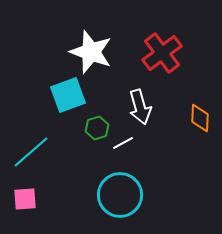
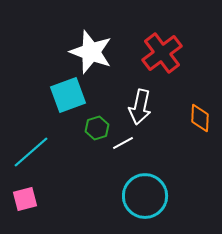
white arrow: rotated 28 degrees clockwise
cyan circle: moved 25 px right, 1 px down
pink square: rotated 10 degrees counterclockwise
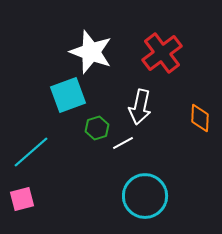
pink square: moved 3 px left
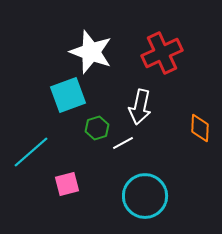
red cross: rotated 12 degrees clockwise
orange diamond: moved 10 px down
pink square: moved 45 px right, 15 px up
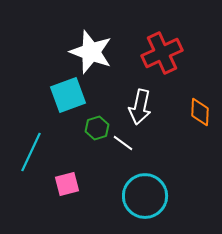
orange diamond: moved 16 px up
white line: rotated 65 degrees clockwise
cyan line: rotated 24 degrees counterclockwise
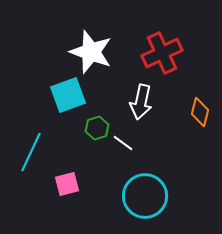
white arrow: moved 1 px right, 5 px up
orange diamond: rotated 12 degrees clockwise
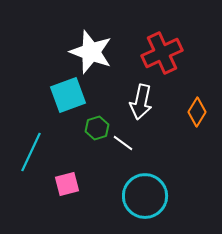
orange diamond: moved 3 px left; rotated 16 degrees clockwise
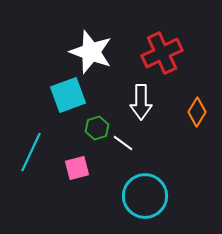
white arrow: rotated 12 degrees counterclockwise
pink square: moved 10 px right, 16 px up
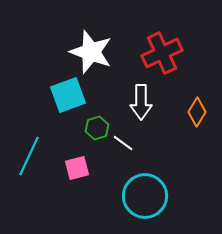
cyan line: moved 2 px left, 4 px down
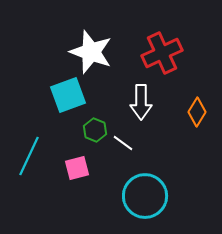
green hexagon: moved 2 px left, 2 px down; rotated 20 degrees counterclockwise
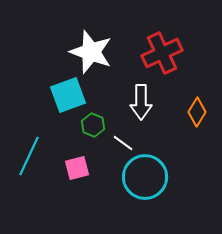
green hexagon: moved 2 px left, 5 px up
cyan circle: moved 19 px up
